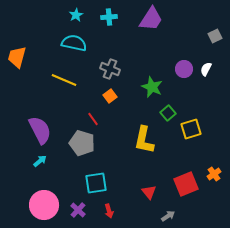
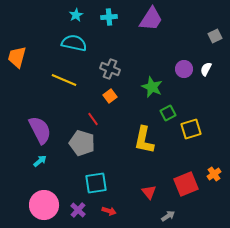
green square: rotated 14 degrees clockwise
red arrow: rotated 56 degrees counterclockwise
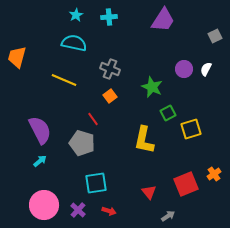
purple trapezoid: moved 12 px right, 1 px down
